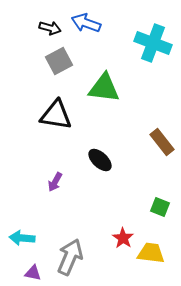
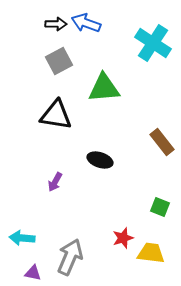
black arrow: moved 6 px right, 4 px up; rotated 15 degrees counterclockwise
cyan cross: rotated 12 degrees clockwise
green triangle: rotated 12 degrees counterclockwise
black ellipse: rotated 25 degrees counterclockwise
red star: rotated 20 degrees clockwise
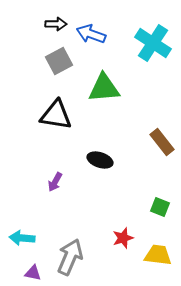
blue arrow: moved 5 px right, 11 px down
yellow trapezoid: moved 7 px right, 2 px down
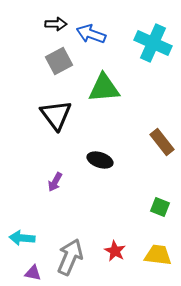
cyan cross: rotated 9 degrees counterclockwise
black triangle: rotated 44 degrees clockwise
red star: moved 8 px left, 13 px down; rotated 25 degrees counterclockwise
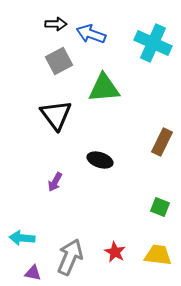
brown rectangle: rotated 64 degrees clockwise
red star: moved 1 px down
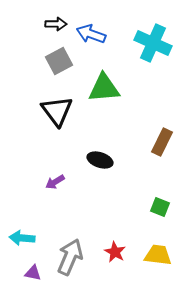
black triangle: moved 1 px right, 4 px up
purple arrow: rotated 30 degrees clockwise
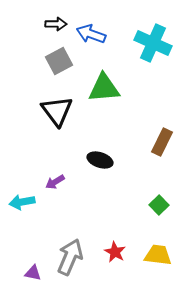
green square: moved 1 px left, 2 px up; rotated 24 degrees clockwise
cyan arrow: moved 36 px up; rotated 15 degrees counterclockwise
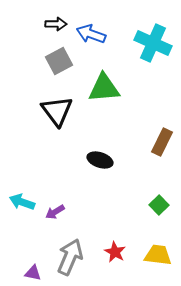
purple arrow: moved 30 px down
cyan arrow: rotated 30 degrees clockwise
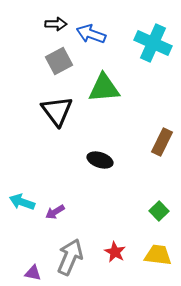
green square: moved 6 px down
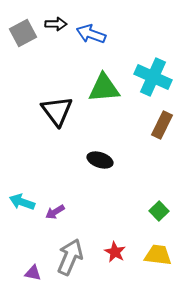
cyan cross: moved 34 px down
gray square: moved 36 px left, 28 px up
brown rectangle: moved 17 px up
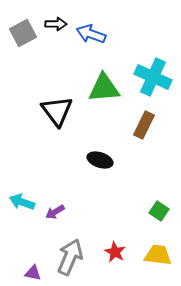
brown rectangle: moved 18 px left
green square: rotated 12 degrees counterclockwise
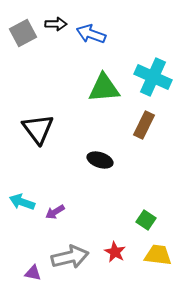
black triangle: moved 19 px left, 18 px down
green square: moved 13 px left, 9 px down
gray arrow: rotated 54 degrees clockwise
